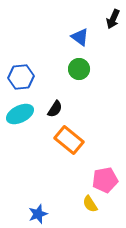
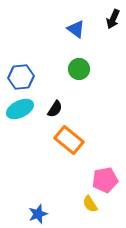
blue triangle: moved 4 px left, 8 px up
cyan ellipse: moved 5 px up
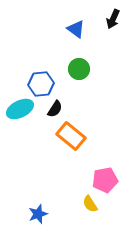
blue hexagon: moved 20 px right, 7 px down
orange rectangle: moved 2 px right, 4 px up
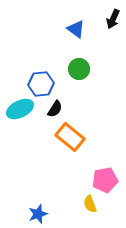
orange rectangle: moved 1 px left, 1 px down
yellow semicircle: rotated 12 degrees clockwise
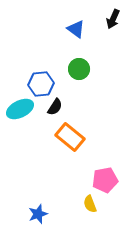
black semicircle: moved 2 px up
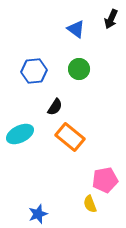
black arrow: moved 2 px left
blue hexagon: moved 7 px left, 13 px up
cyan ellipse: moved 25 px down
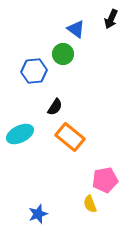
green circle: moved 16 px left, 15 px up
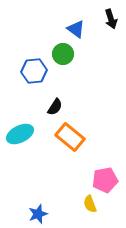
black arrow: rotated 42 degrees counterclockwise
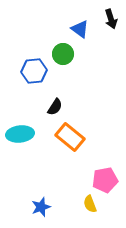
blue triangle: moved 4 px right
cyan ellipse: rotated 20 degrees clockwise
blue star: moved 3 px right, 7 px up
